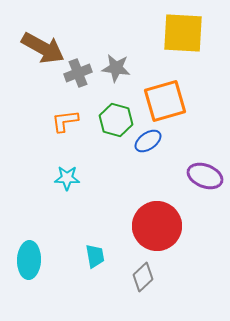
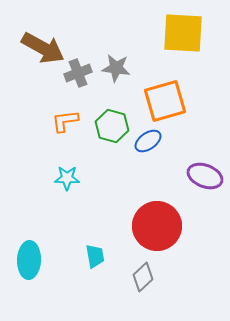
green hexagon: moved 4 px left, 6 px down
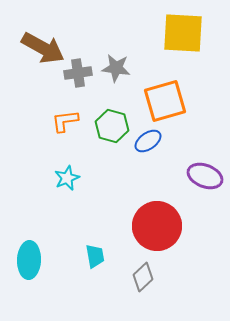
gray cross: rotated 12 degrees clockwise
cyan star: rotated 25 degrees counterclockwise
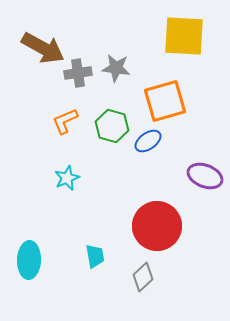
yellow square: moved 1 px right, 3 px down
orange L-shape: rotated 16 degrees counterclockwise
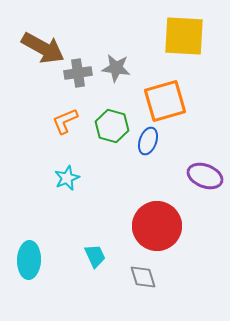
blue ellipse: rotated 36 degrees counterclockwise
cyan trapezoid: rotated 15 degrees counterclockwise
gray diamond: rotated 64 degrees counterclockwise
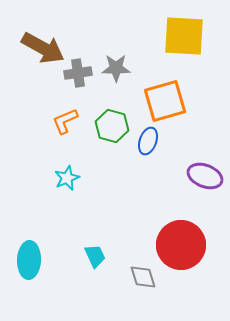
gray star: rotated 8 degrees counterclockwise
red circle: moved 24 px right, 19 px down
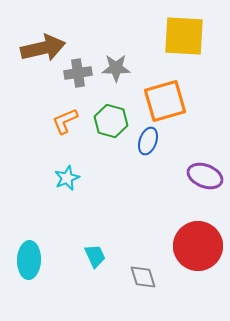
brown arrow: rotated 42 degrees counterclockwise
green hexagon: moved 1 px left, 5 px up
red circle: moved 17 px right, 1 px down
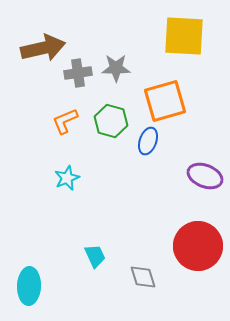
cyan ellipse: moved 26 px down
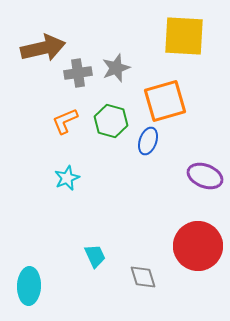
gray star: rotated 20 degrees counterclockwise
